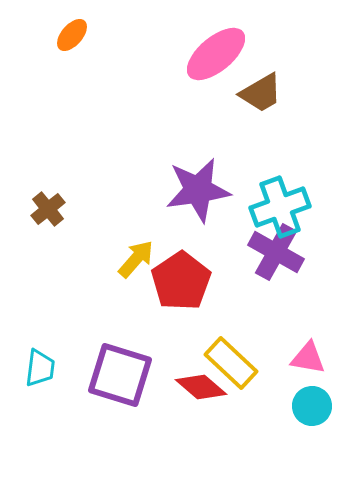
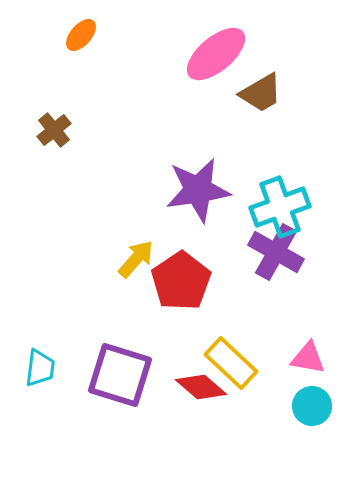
orange ellipse: moved 9 px right
brown cross: moved 6 px right, 79 px up
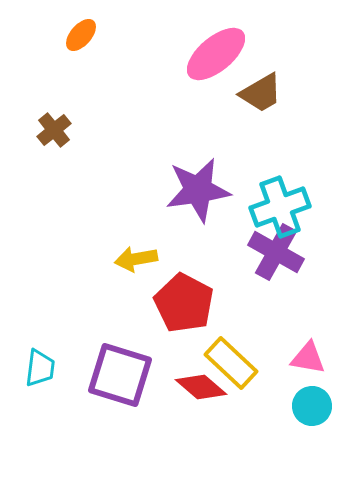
yellow arrow: rotated 141 degrees counterclockwise
red pentagon: moved 3 px right, 22 px down; rotated 10 degrees counterclockwise
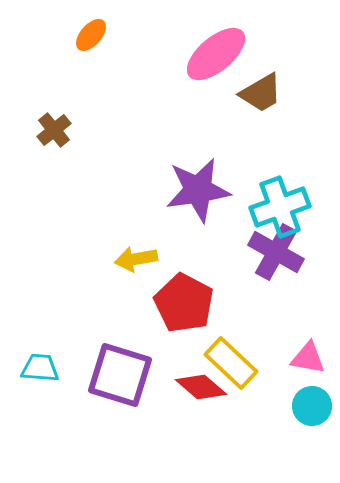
orange ellipse: moved 10 px right
cyan trapezoid: rotated 93 degrees counterclockwise
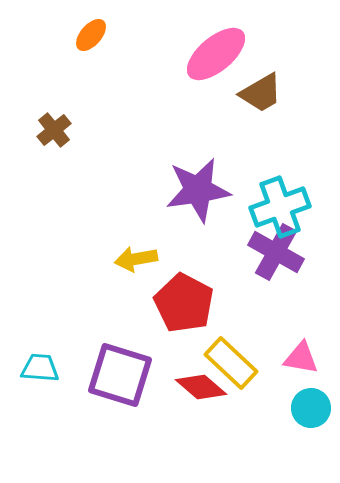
pink triangle: moved 7 px left
cyan circle: moved 1 px left, 2 px down
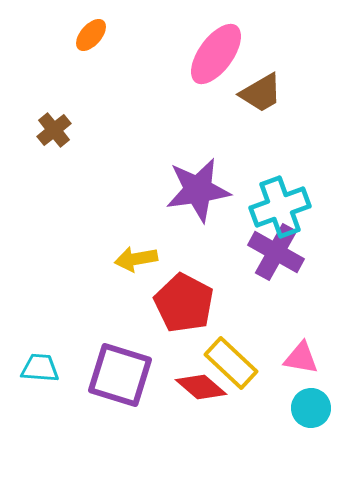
pink ellipse: rotated 14 degrees counterclockwise
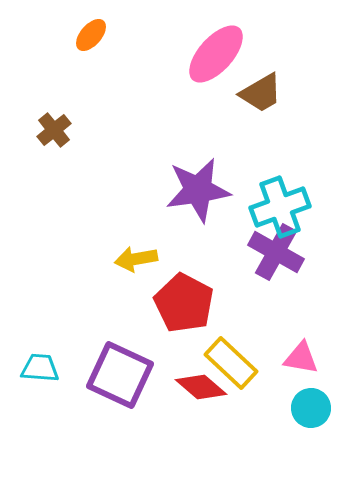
pink ellipse: rotated 6 degrees clockwise
purple square: rotated 8 degrees clockwise
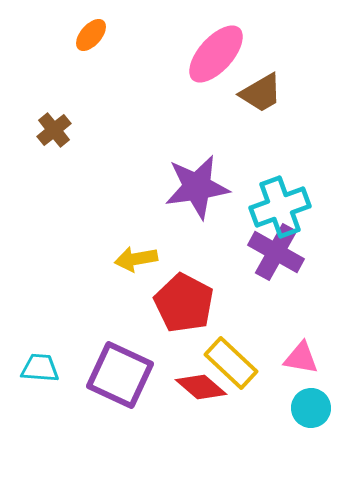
purple star: moved 1 px left, 3 px up
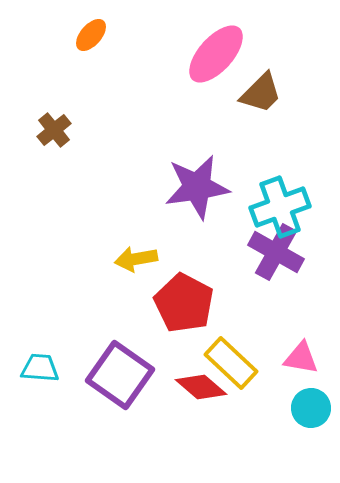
brown trapezoid: rotated 15 degrees counterclockwise
purple square: rotated 10 degrees clockwise
